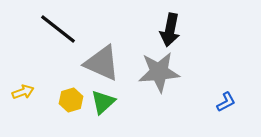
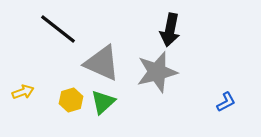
gray star: moved 2 px left; rotated 9 degrees counterclockwise
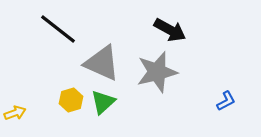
black arrow: rotated 72 degrees counterclockwise
yellow arrow: moved 8 px left, 21 px down
blue L-shape: moved 1 px up
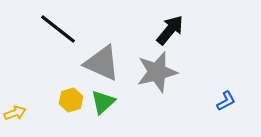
black arrow: rotated 80 degrees counterclockwise
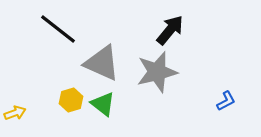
green triangle: moved 2 px down; rotated 40 degrees counterclockwise
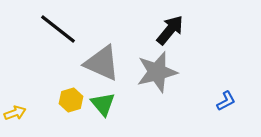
green triangle: rotated 12 degrees clockwise
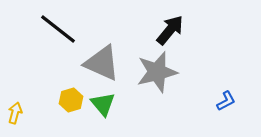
yellow arrow: rotated 55 degrees counterclockwise
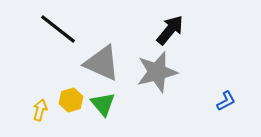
yellow arrow: moved 25 px right, 3 px up
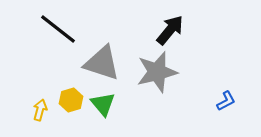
gray triangle: rotated 6 degrees counterclockwise
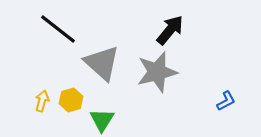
gray triangle: rotated 24 degrees clockwise
green triangle: moved 1 px left, 16 px down; rotated 12 degrees clockwise
yellow arrow: moved 2 px right, 9 px up
